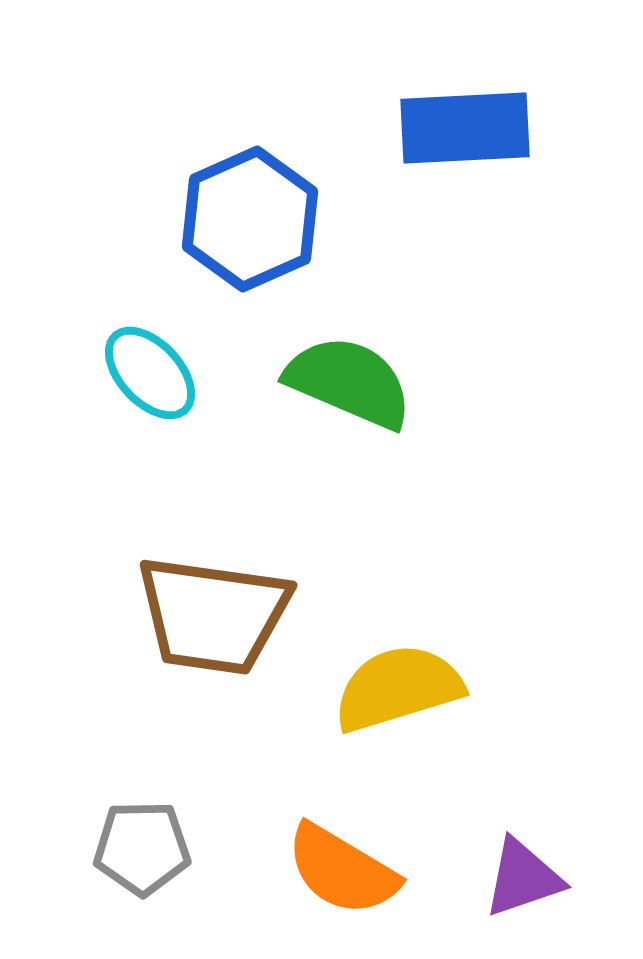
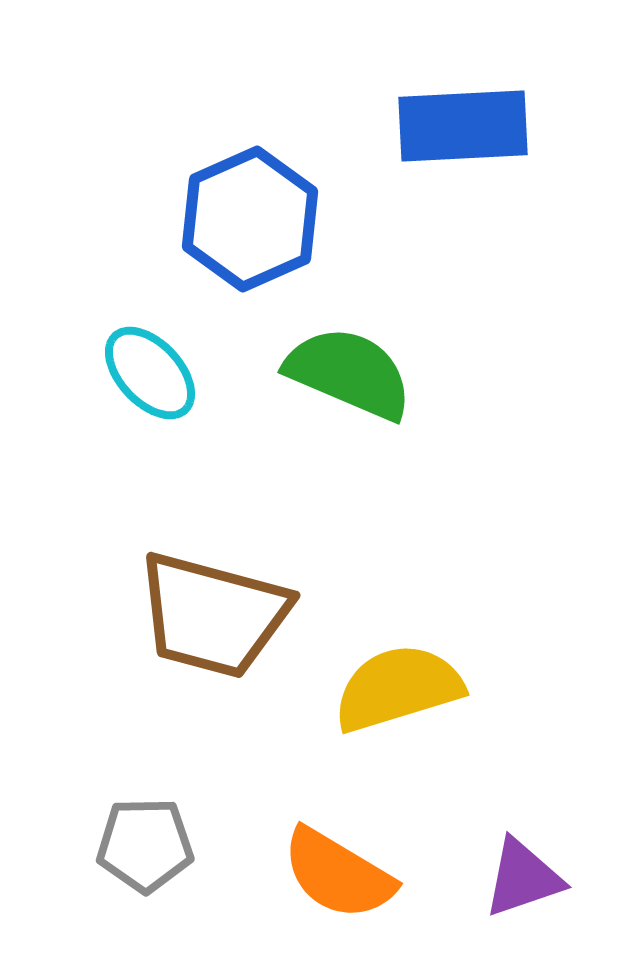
blue rectangle: moved 2 px left, 2 px up
green semicircle: moved 9 px up
brown trapezoid: rotated 7 degrees clockwise
gray pentagon: moved 3 px right, 3 px up
orange semicircle: moved 4 px left, 4 px down
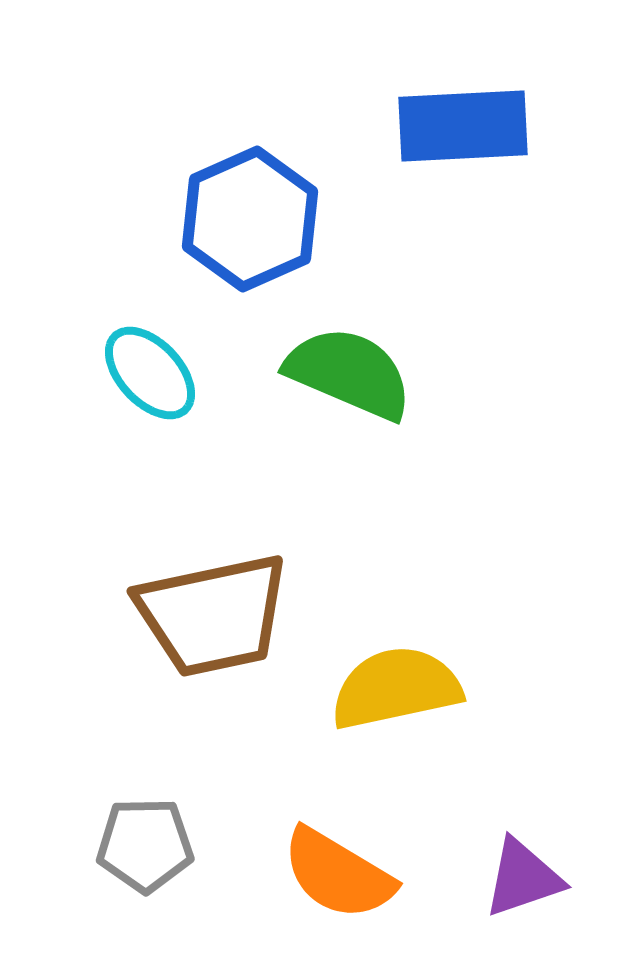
brown trapezoid: rotated 27 degrees counterclockwise
yellow semicircle: moved 2 px left; rotated 5 degrees clockwise
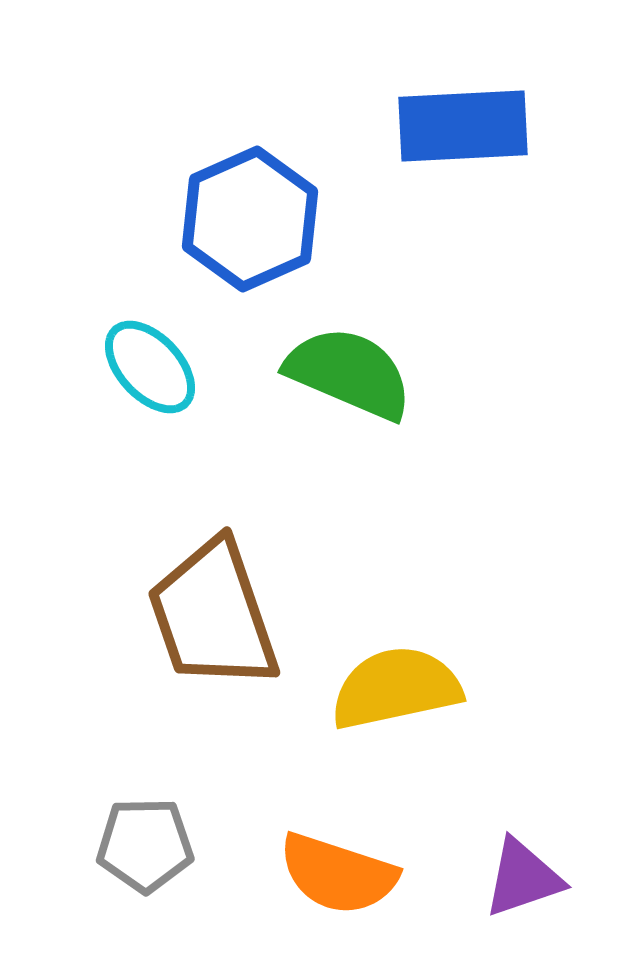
cyan ellipse: moved 6 px up
brown trapezoid: rotated 83 degrees clockwise
orange semicircle: rotated 13 degrees counterclockwise
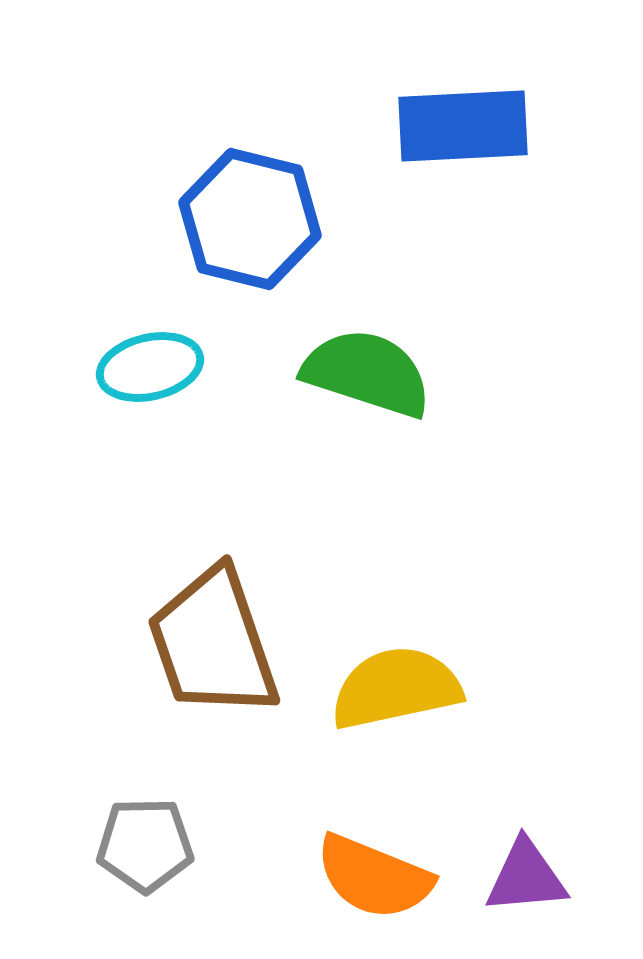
blue hexagon: rotated 22 degrees counterclockwise
cyan ellipse: rotated 60 degrees counterclockwise
green semicircle: moved 18 px right; rotated 5 degrees counterclockwise
brown trapezoid: moved 28 px down
orange semicircle: moved 36 px right, 3 px down; rotated 4 degrees clockwise
purple triangle: moved 3 px right, 1 px up; rotated 14 degrees clockwise
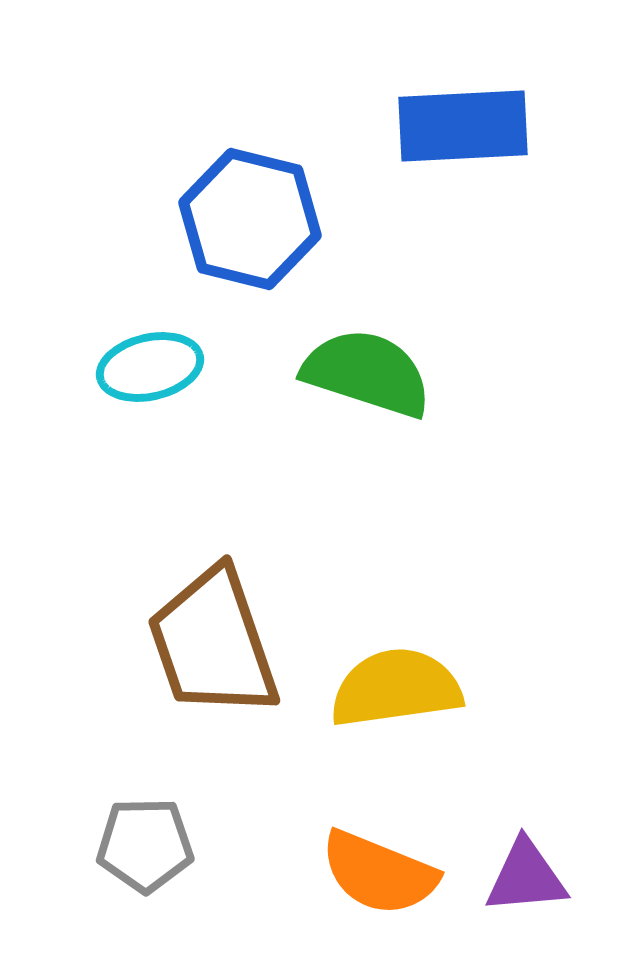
yellow semicircle: rotated 4 degrees clockwise
orange semicircle: moved 5 px right, 4 px up
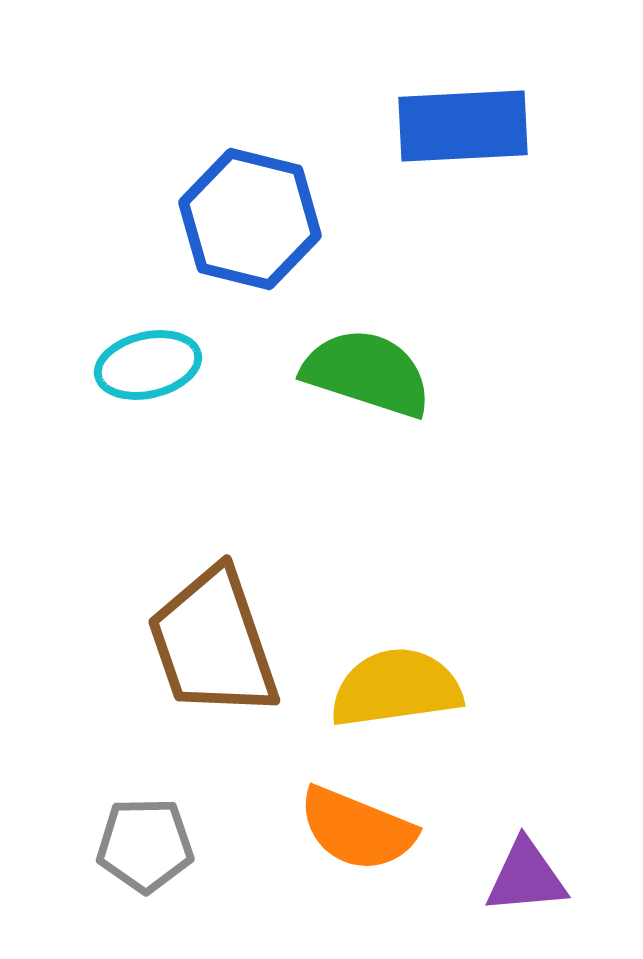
cyan ellipse: moved 2 px left, 2 px up
orange semicircle: moved 22 px left, 44 px up
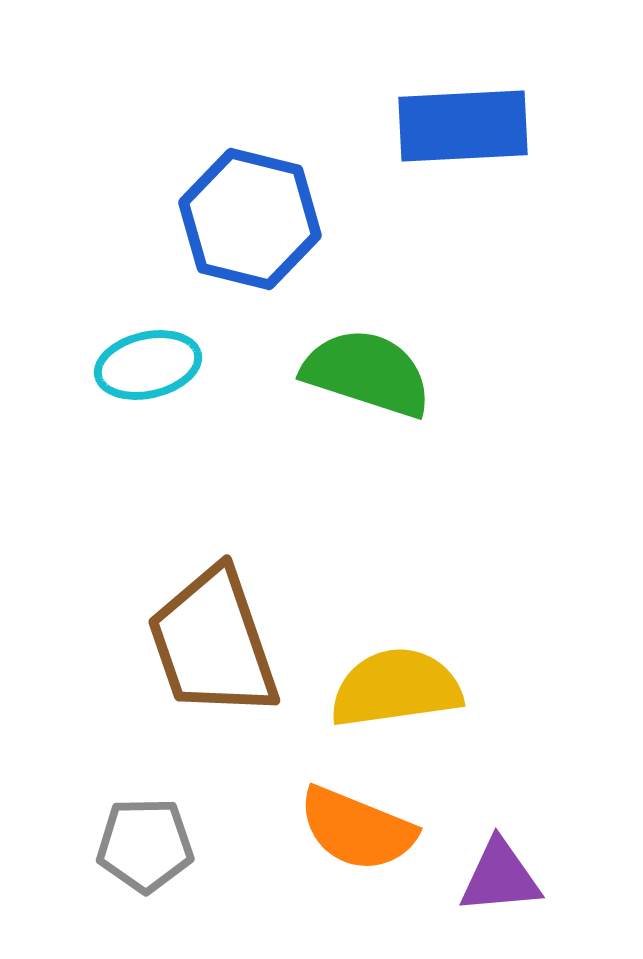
purple triangle: moved 26 px left
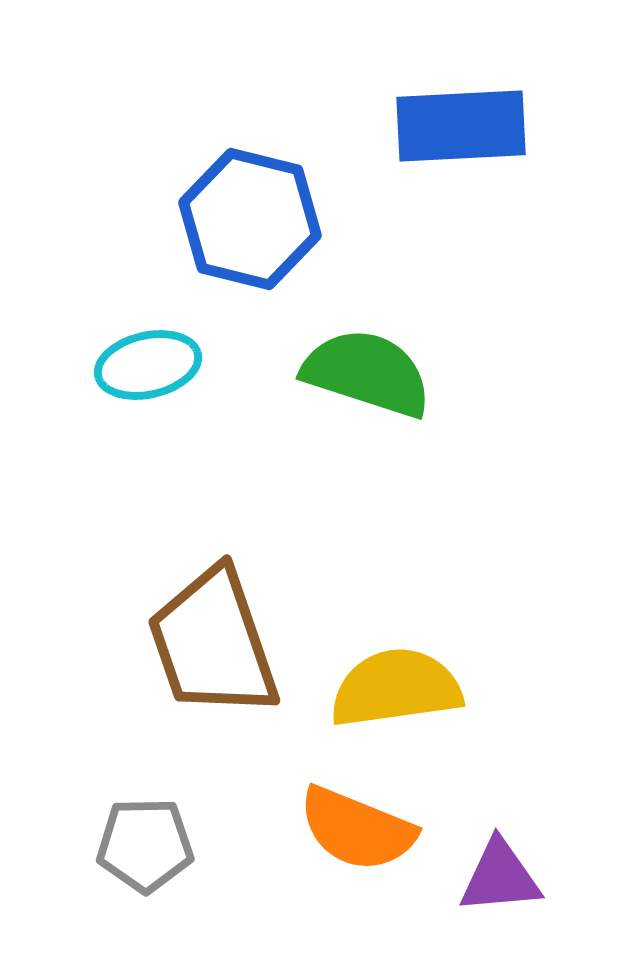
blue rectangle: moved 2 px left
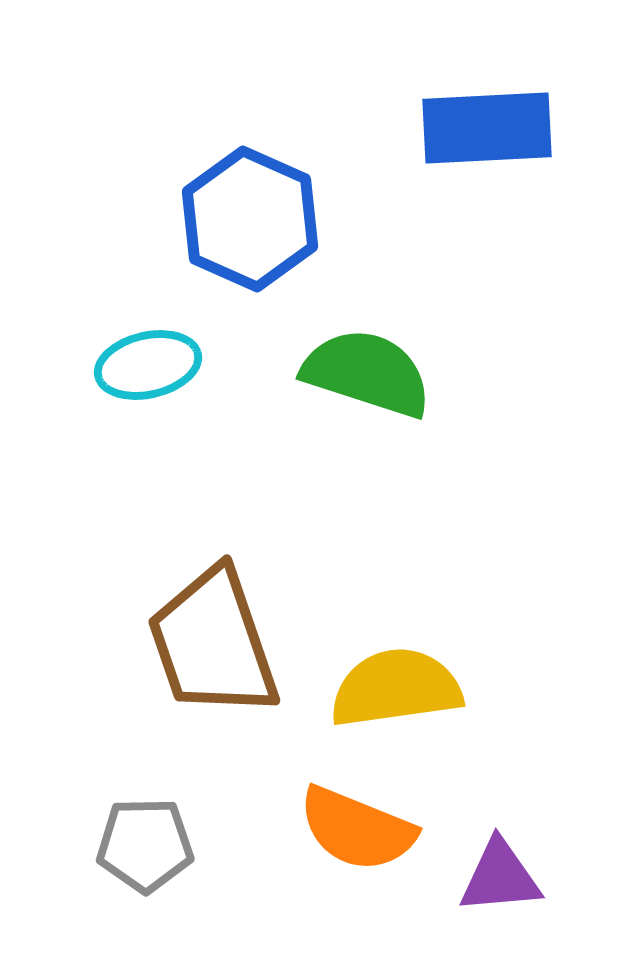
blue rectangle: moved 26 px right, 2 px down
blue hexagon: rotated 10 degrees clockwise
